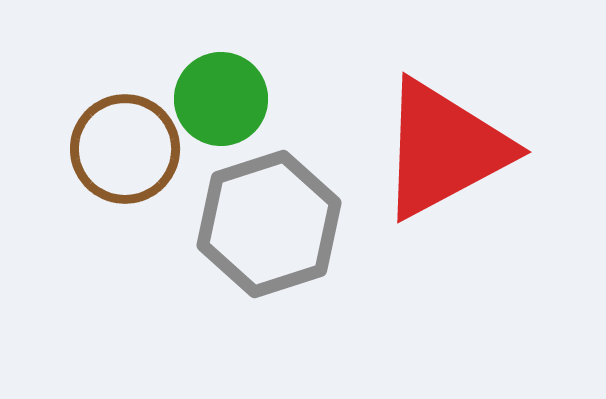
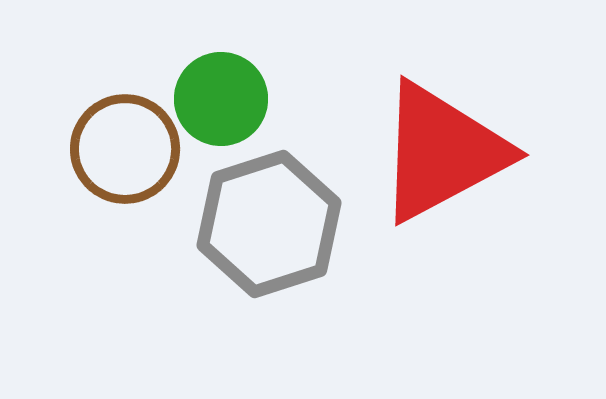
red triangle: moved 2 px left, 3 px down
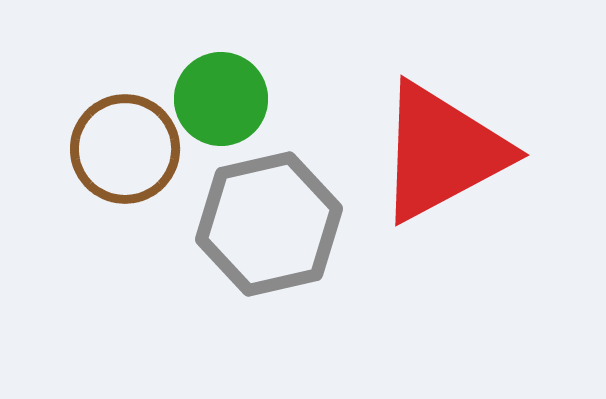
gray hexagon: rotated 5 degrees clockwise
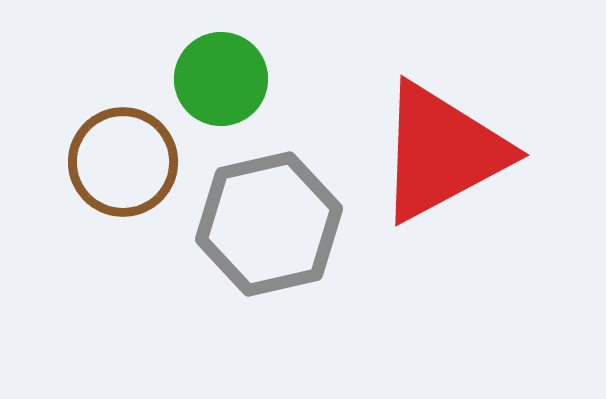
green circle: moved 20 px up
brown circle: moved 2 px left, 13 px down
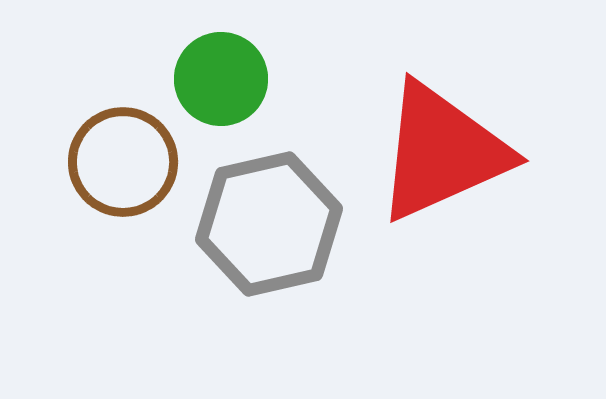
red triangle: rotated 4 degrees clockwise
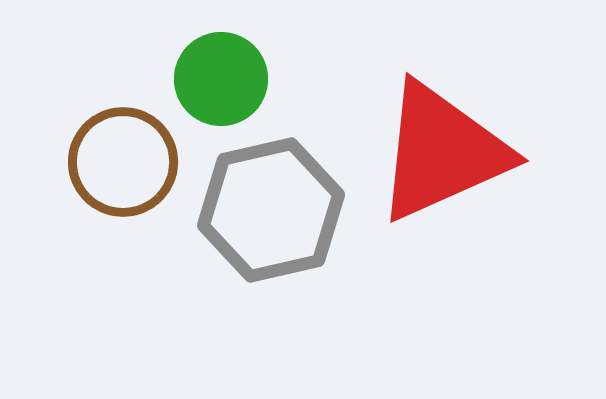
gray hexagon: moved 2 px right, 14 px up
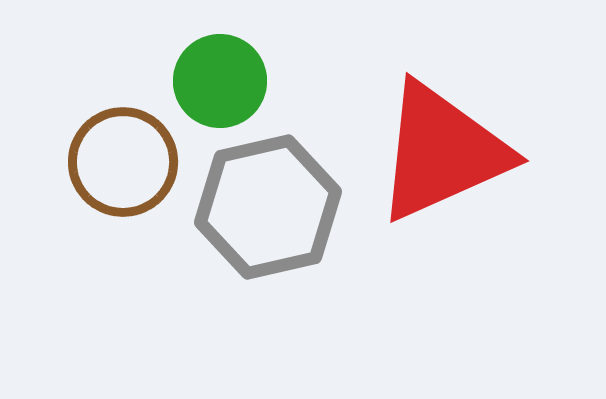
green circle: moved 1 px left, 2 px down
gray hexagon: moved 3 px left, 3 px up
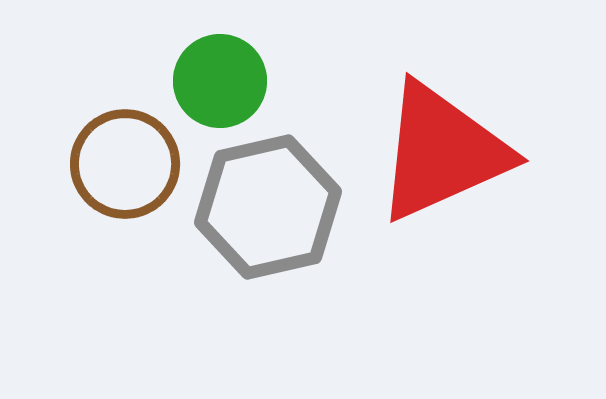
brown circle: moved 2 px right, 2 px down
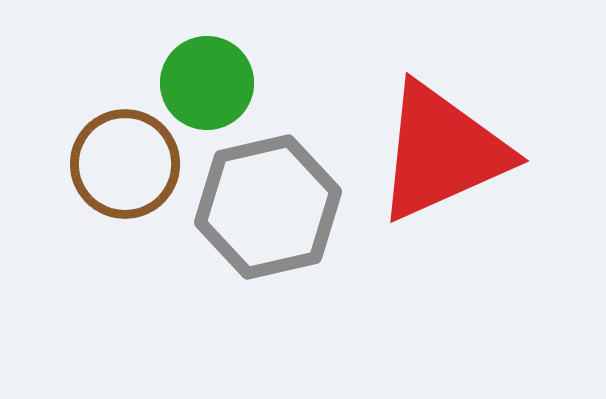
green circle: moved 13 px left, 2 px down
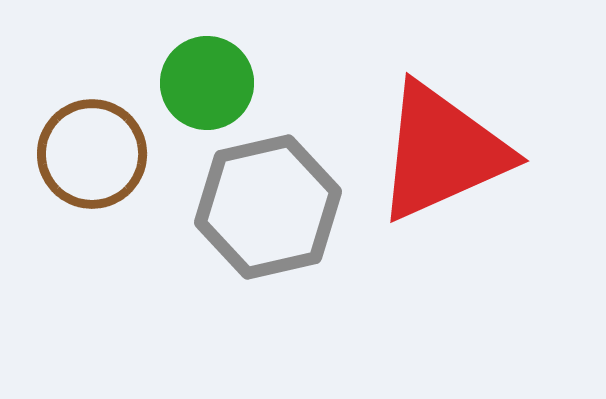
brown circle: moved 33 px left, 10 px up
